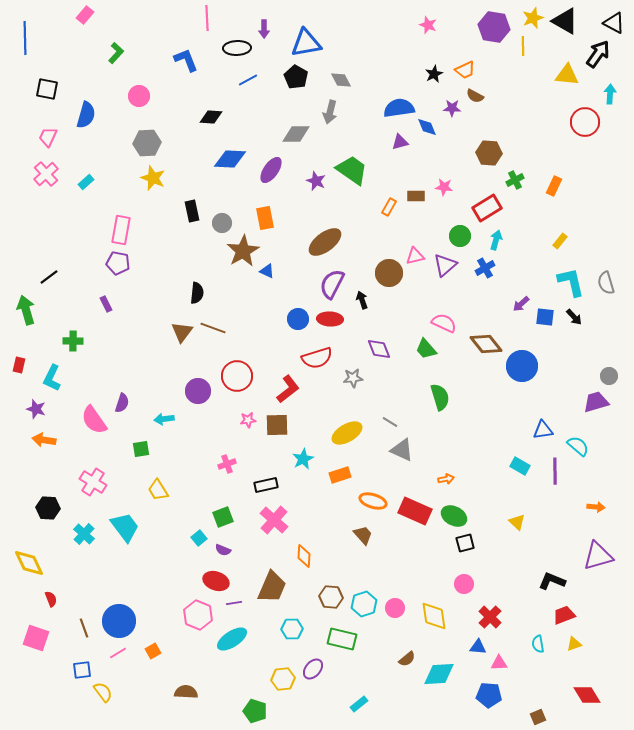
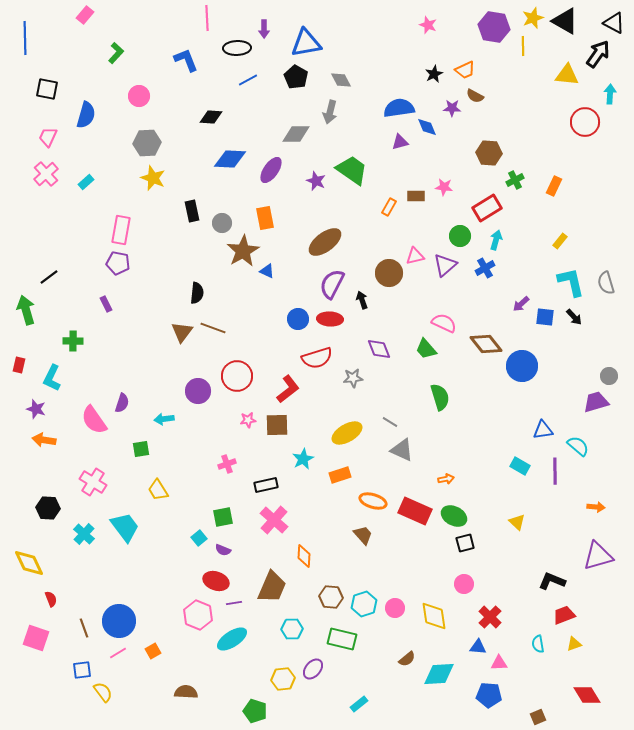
green square at (223, 517): rotated 10 degrees clockwise
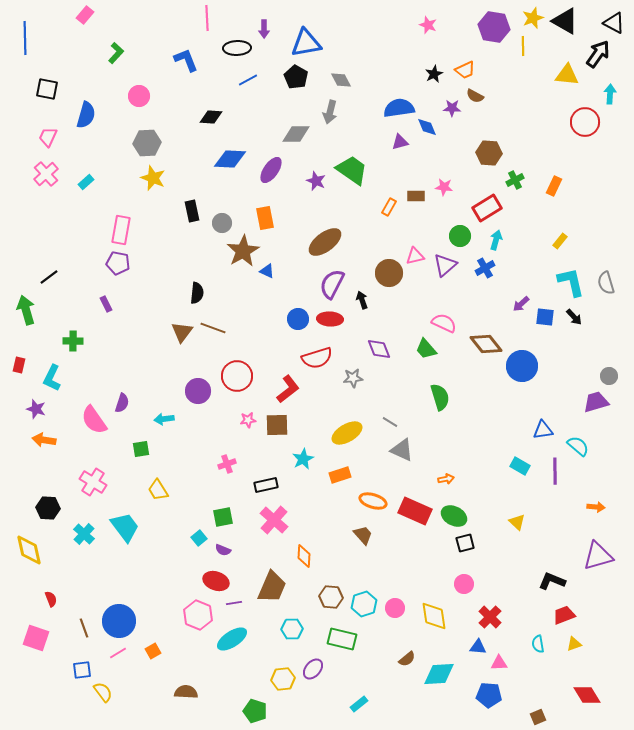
yellow diamond at (29, 563): moved 13 px up; rotated 12 degrees clockwise
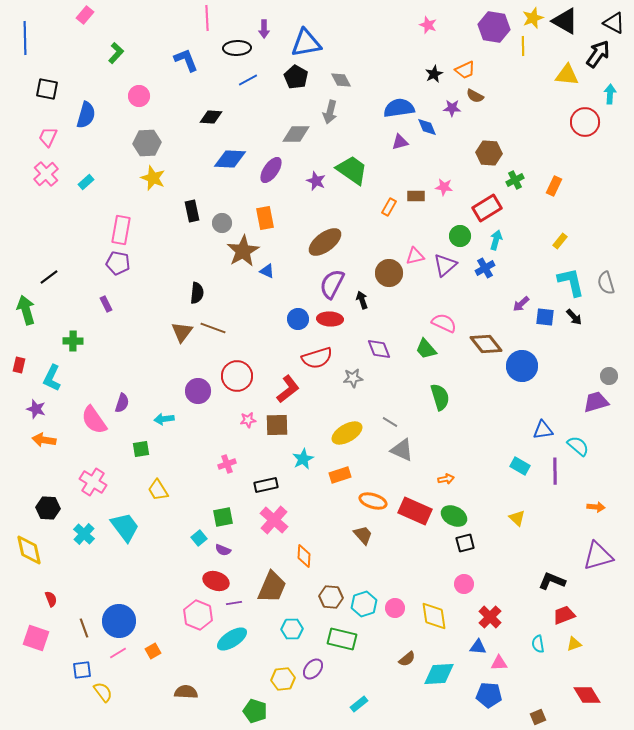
yellow triangle at (517, 522): moved 4 px up
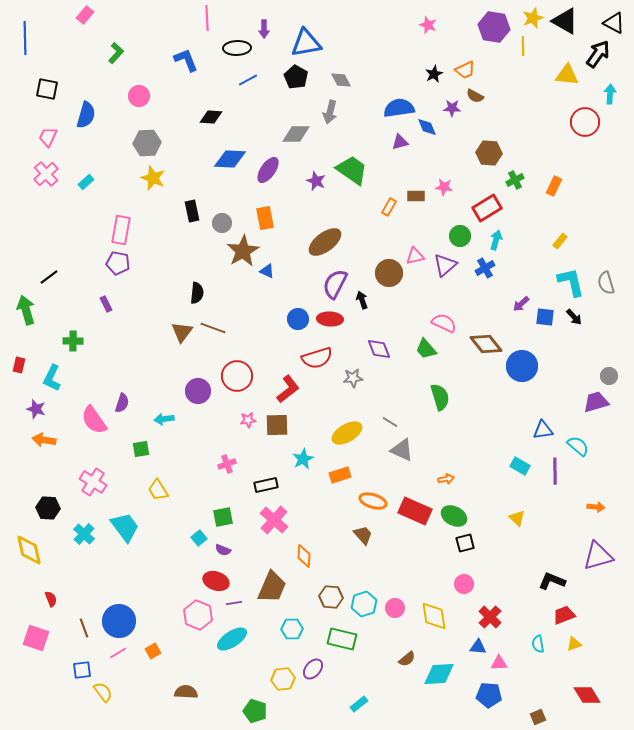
purple ellipse at (271, 170): moved 3 px left
purple semicircle at (332, 284): moved 3 px right
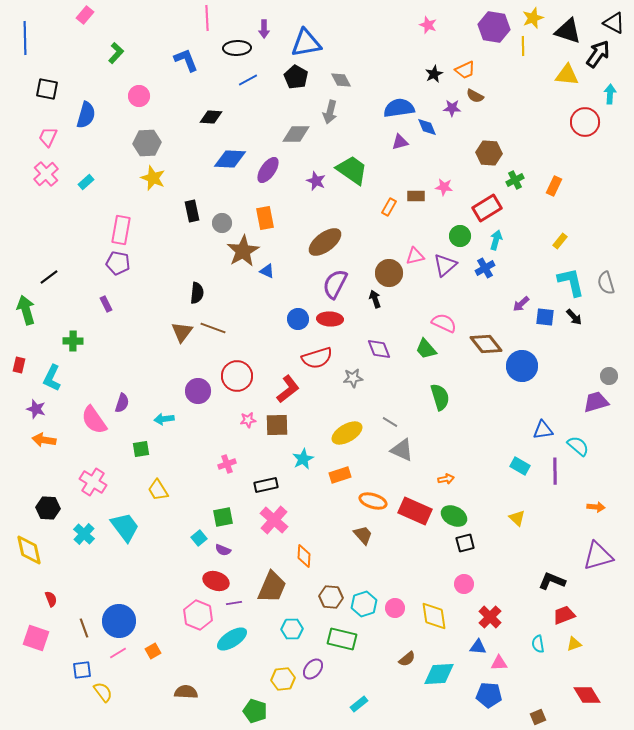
black triangle at (565, 21): moved 3 px right, 10 px down; rotated 12 degrees counterclockwise
black arrow at (362, 300): moved 13 px right, 1 px up
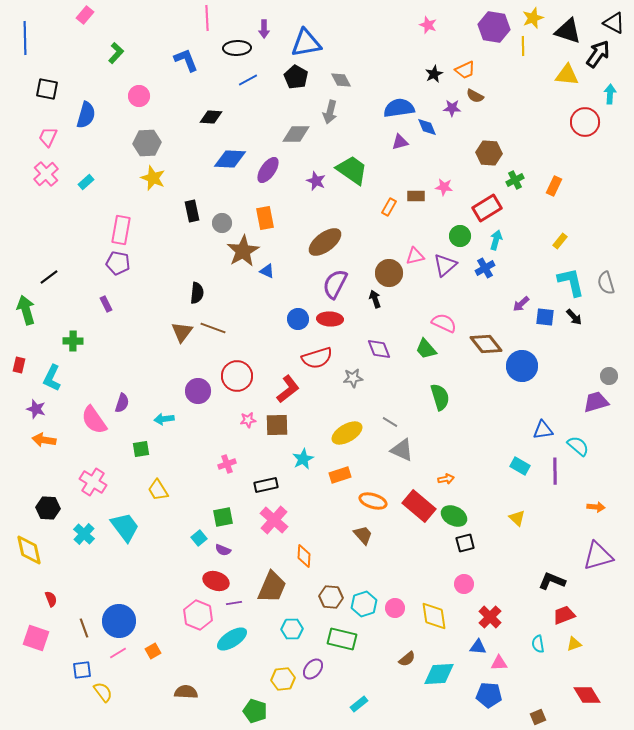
red rectangle at (415, 511): moved 4 px right, 5 px up; rotated 16 degrees clockwise
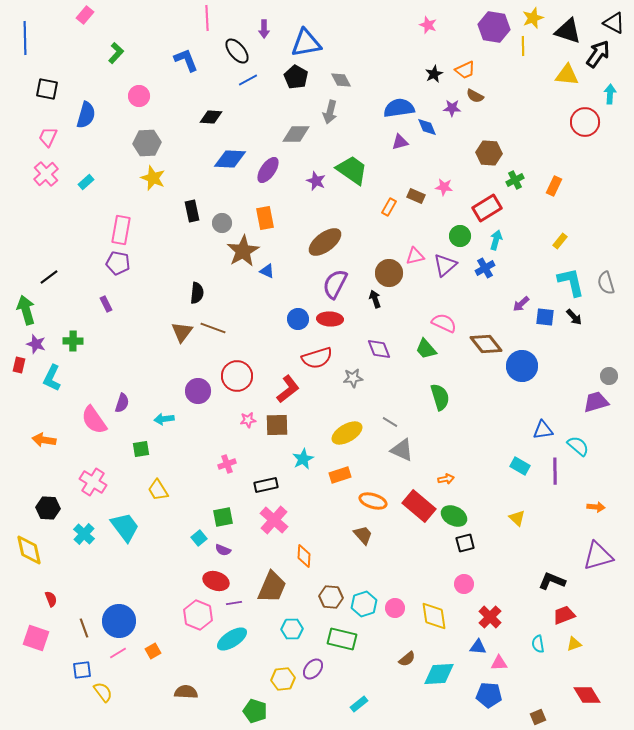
black ellipse at (237, 48): moved 3 px down; rotated 52 degrees clockwise
brown rectangle at (416, 196): rotated 24 degrees clockwise
purple star at (36, 409): moved 65 px up
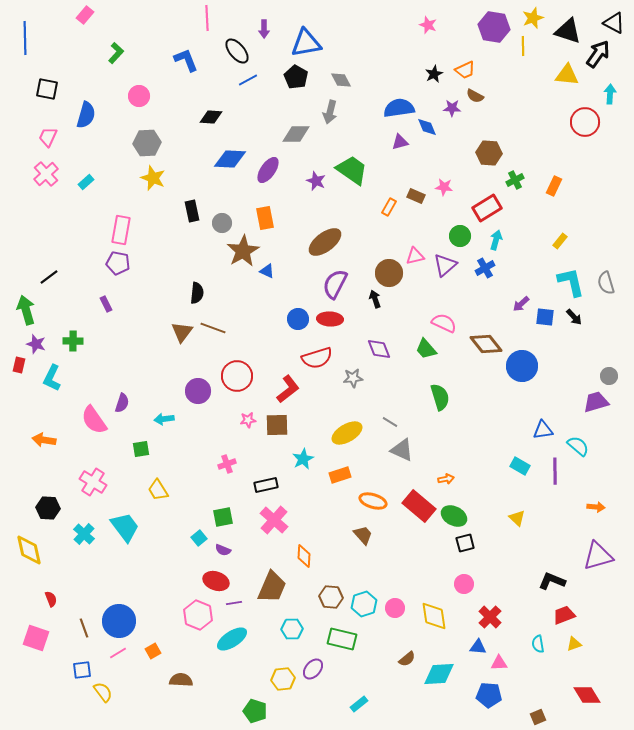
brown semicircle at (186, 692): moved 5 px left, 12 px up
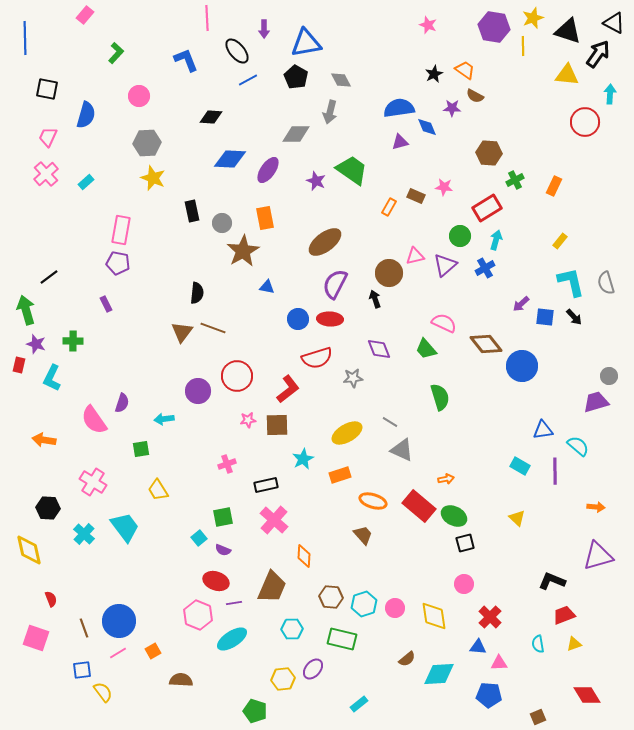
orange trapezoid at (465, 70): rotated 120 degrees counterclockwise
blue triangle at (267, 271): moved 16 px down; rotated 14 degrees counterclockwise
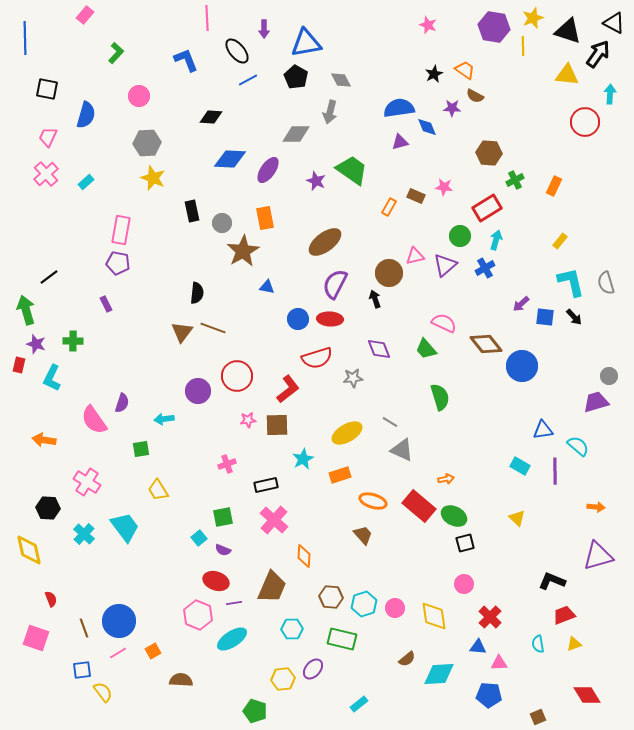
pink cross at (93, 482): moved 6 px left
